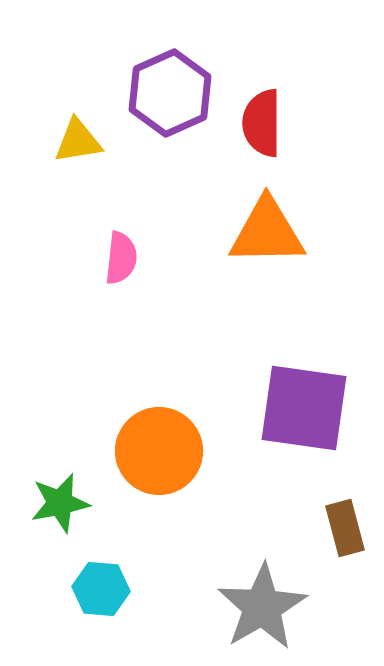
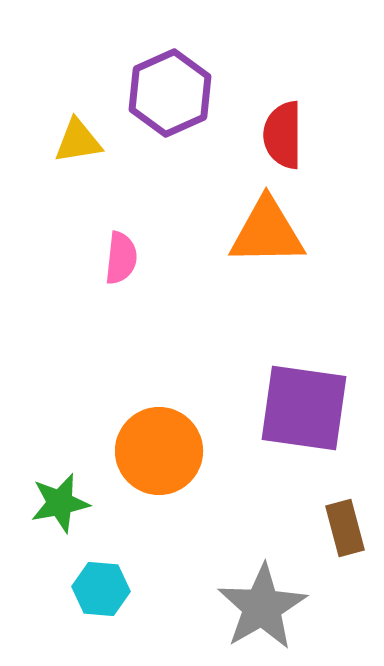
red semicircle: moved 21 px right, 12 px down
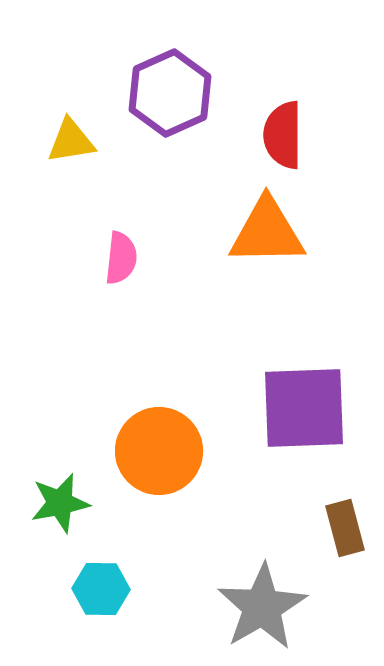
yellow triangle: moved 7 px left
purple square: rotated 10 degrees counterclockwise
cyan hexagon: rotated 4 degrees counterclockwise
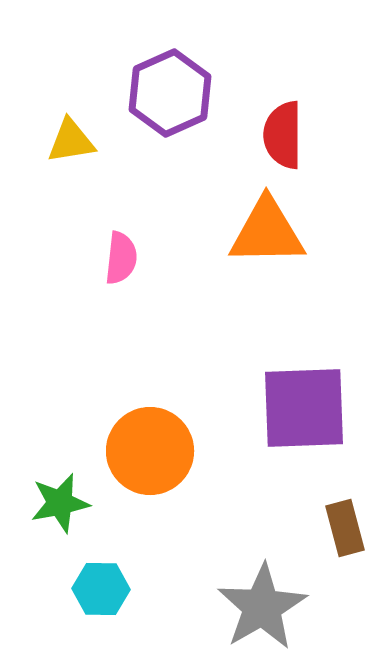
orange circle: moved 9 px left
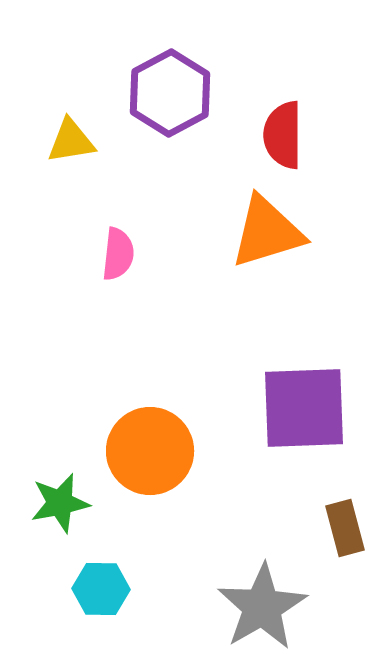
purple hexagon: rotated 4 degrees counterclockwise
orange triangle: rotated 16 degrees counterclockwise
pink semicircle: moved 3 px left, 4 px up
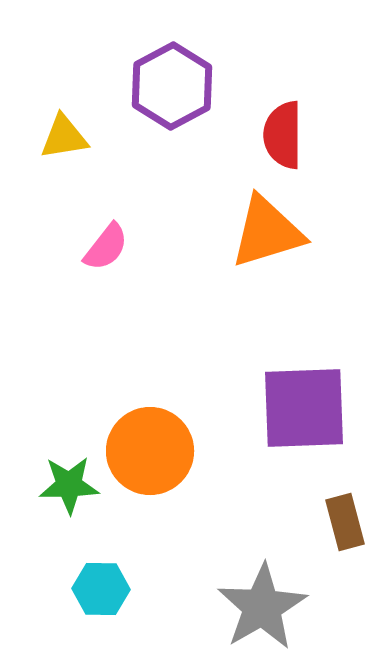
purple hexagon: moved 2 px right, 7 px up
yellow triangle: moved 7 px left, 4 px up
pink semicircle: moved 12 px left, 7 px up; rotated 32 degrees clockwise
green star: moved 9 px right, 18 px up; rotated 10 degrees clockwise
brown rectangle: moved 6 px up
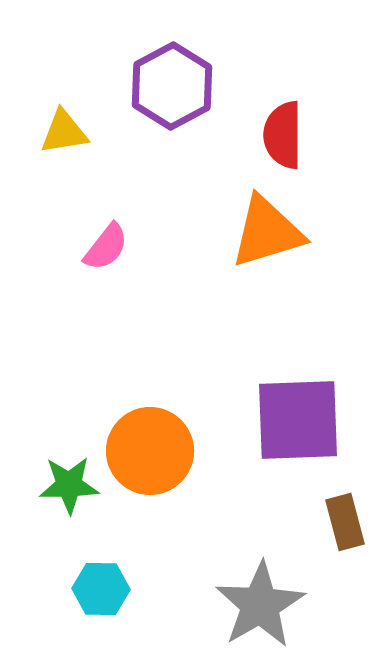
yellow triangle: moved 5 px up
purple square: moved 6 px left, 12 px down
gray star: moved 2 px left, 2 px up
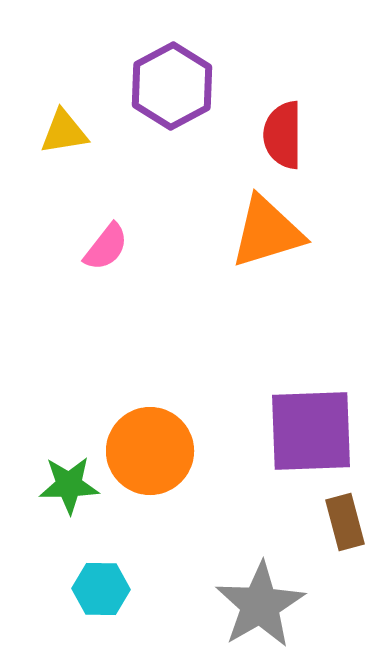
purple square: moved 13 px right, 11 px down
